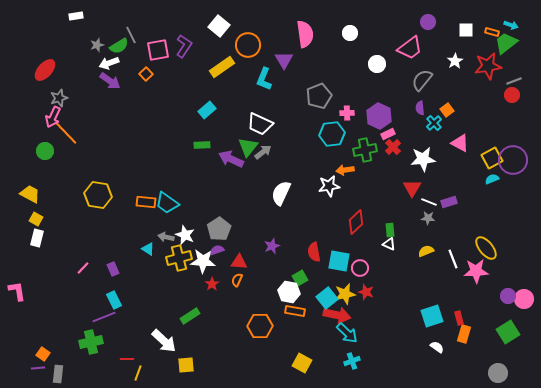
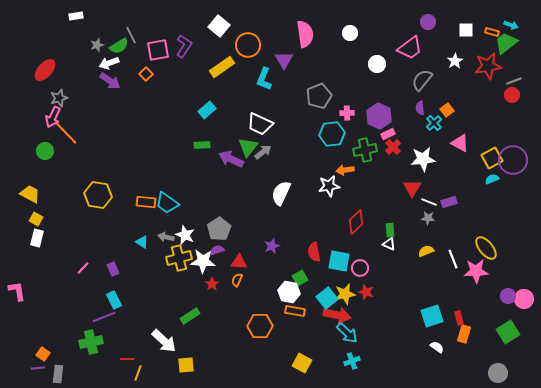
cyan triangle at (148, 249): moved 6 px left, 7 px up
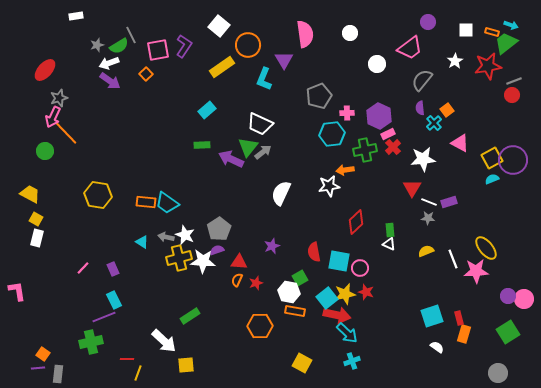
red star at (212, 284): moved 44 px right, 1 px up; rotated 16 degrees clockwise
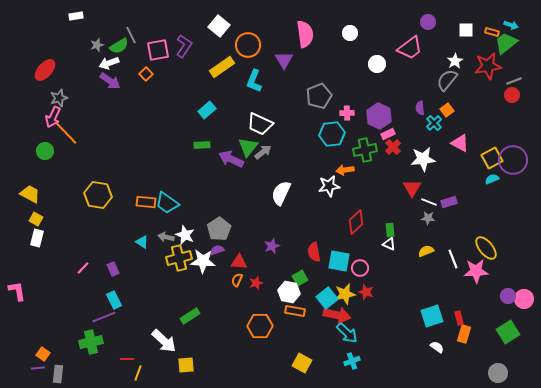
cyan L-shape at (264, 79): moved 10 px left, 2 px down
gray semicircle at (422, 80): moved 25 px right
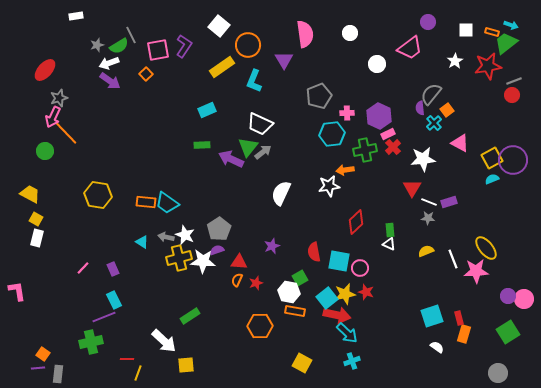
gray semicircle at (447, 80): moved 16 px left, 14 px down
cyan rectangle at (207, 110): rotated 18 degrees clockwise
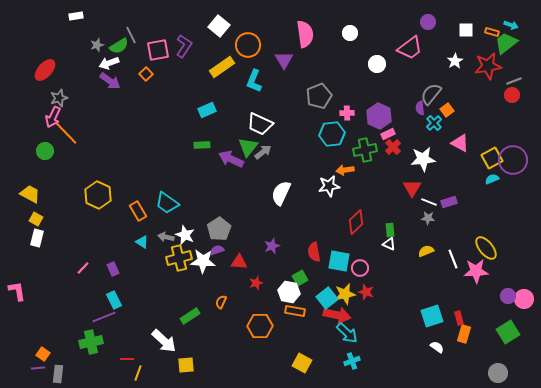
yellow hexagon at (98, 195): rotated 16 degrees clockwise
orange rectangle at (146, 202): moved 8 px left, 9 px down; rotated 54 degrees clockwise
orange semicircle at (237, 280): moved 16 px left, 22 px down
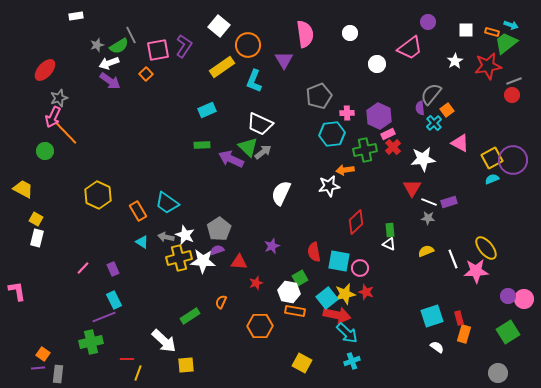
green triangle at (248, 147): rotated 25 degrees counterclockwise
yellow trapezoid at (30, 194): moved 7 px left, 5 px up
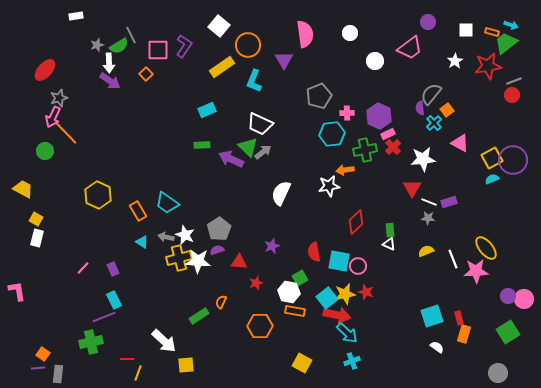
pink square at (158, 50): rotated 10 degrees clockwise
white arrow at (109, 63): rotated 72 degrees counterclockwise
white circle at (377, 64): moved 2 px left, 3 px up
white star at (203, 261): moved 5 px left
pink circle at (360, 268): moved 2 px left, 2 px up
green rectangle at (190, 316): moved 9 px right
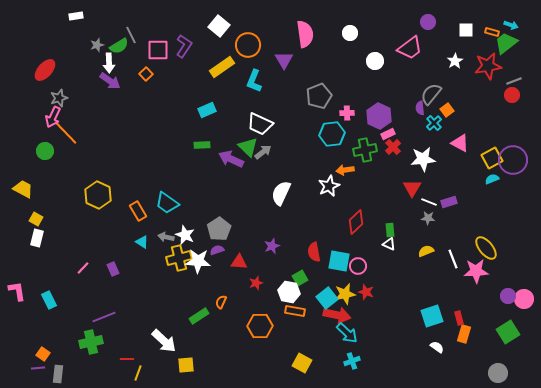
white star at (329, 186): rotated 15 degrees counterclockwise
cyan rectangle at (114, 300): moved 65 px left
